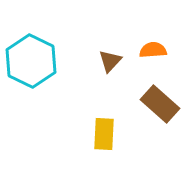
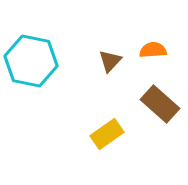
cyan hexagon: rotated 15 degrees counterclockwise
yellow rectangle: moved 3 px right; rotated 52 degrees clockwise
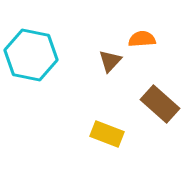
orange semicircle: moved 11 px left, 11 px up
cyan hexagon: moved 6 px up
yellow rectangle: rotated 56 degrees clockwise
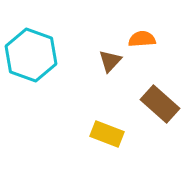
cyan hexagon: rotated 9 degrees clockwise
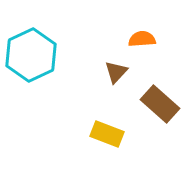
cyan hexagon: rotated 15 degrees clockwise
brown triangle: moved 6 px right, 11 px down
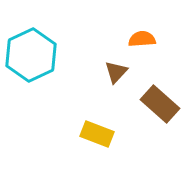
yellow rectangle: moved 10 px left
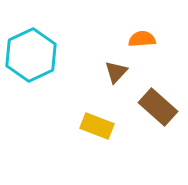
brown rectangle: moved 2 px left, 3 px down
yellow rectangle: moved 8 px up
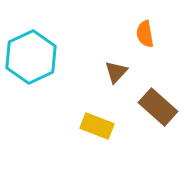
orange semicircle: moved 3 px right, 5 px up; rotated 96 degrees counterclockwise
cyan hexagon: moved 2 px down
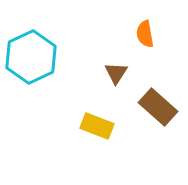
brown triangle: moved 1 px down; rotated 10 degrees counterclockwise
